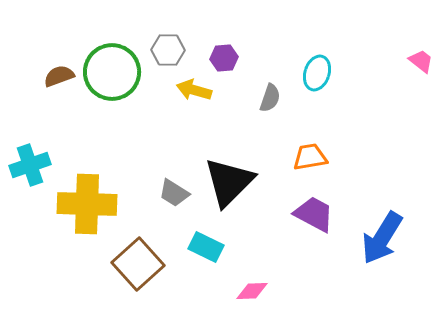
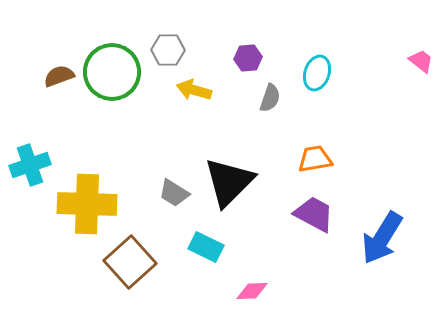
purple hexagon: moved 24 px right
orange trapezoid: moved 5 px right, 2 px down
brown square: moved 8 px left, 2 px up
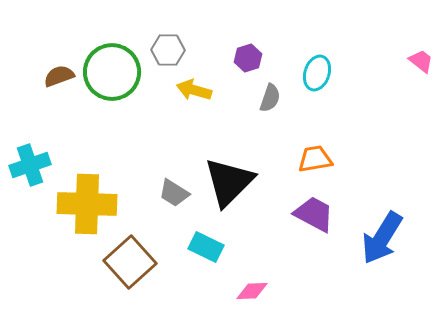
purple hexagon: rotated 12 degrees counterclockwise
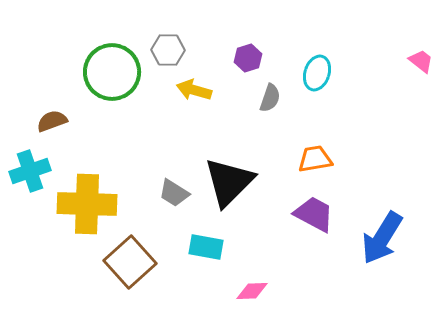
brown semicircle: moved 7 px left, 45 px down
cyan cross: moved 6 px down
cyan rectangle: rotated 16 degrees counterclockwise
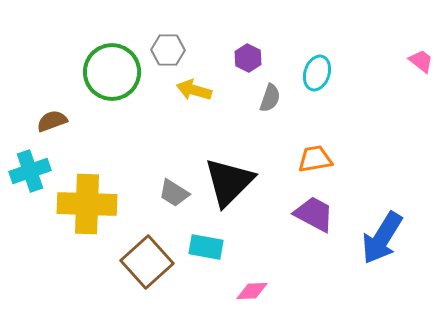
purple hexagon: rotated 16 degrees counterclockwise
brown square: moved 17 px right
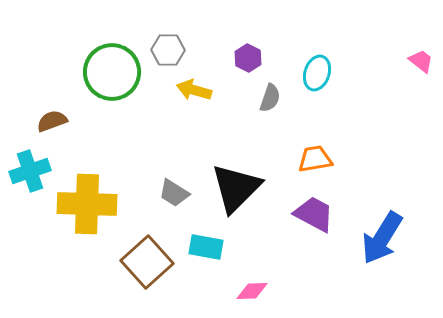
black triangle: moved 7 px right, 6 px down
